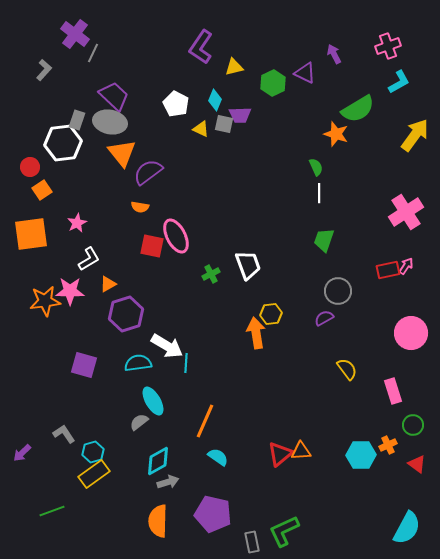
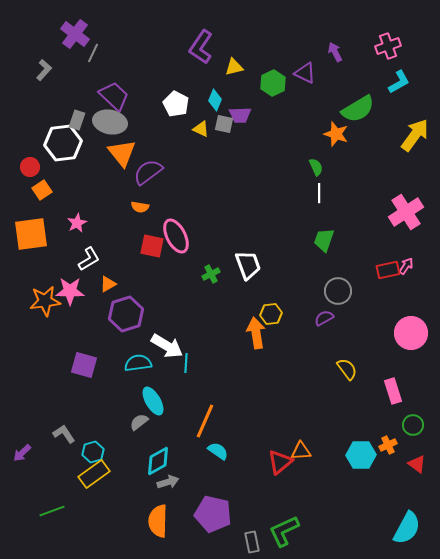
purple arrow at (334, 54): moved 1 px right, 2 px up
red triangle at (280, 454): moved 8 px down
cyan semicircle at (218, 457): moved 6 px up
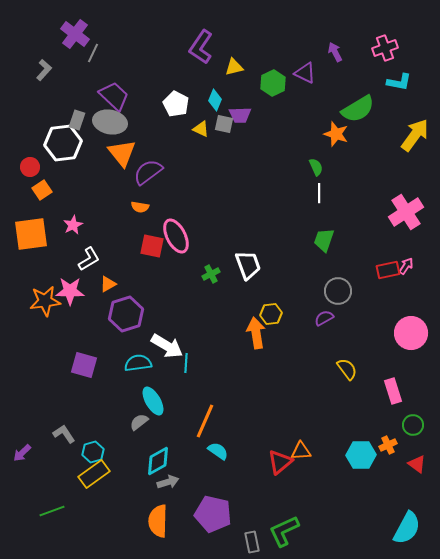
pink cross at (388, 46): moved 3 px left, 2 px down
cyan L-shape at (399, 82): rotated 40 degrees clockwise
pink star at (77, 223): moved 4 px left, 2 px down
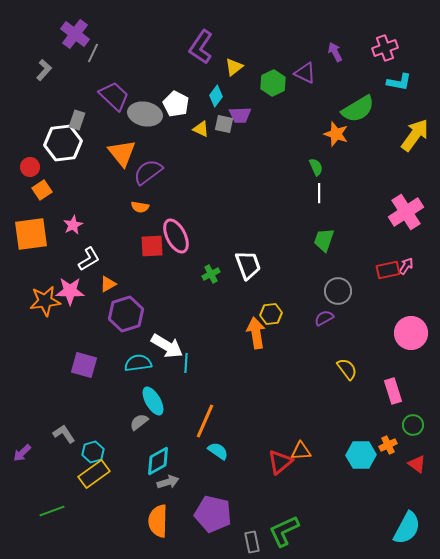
yellow triangle at (234, 67): rotated 24 degrees counterclockwise
cyan diamond at (215, 100): moved 1 px right, 4 px up; rotated 15 degrees clockwise
gray ellipse at (110, 122): moved 35 px right, 8 px up
red square at (152, 246): rotated 15 degrees counterclockwise
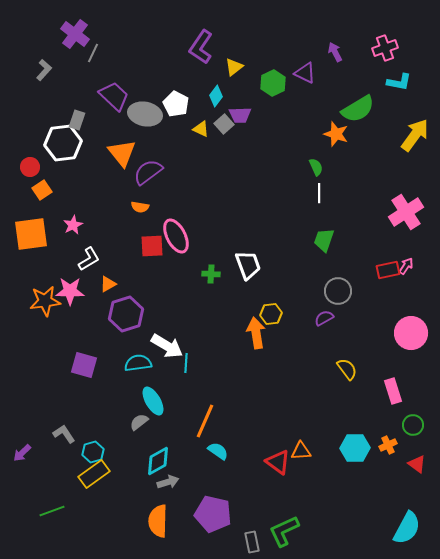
gray square at (224, 124): rotated 36 degrees clockwise
green cross at (211, 274): rotated 30 degrees clockwise
cyan hexagon at (361, 455): moved 6 px left, 7 px up
red triangle at (280, 462): moved 2 px left; rotated 44 degrees counterclockwise
